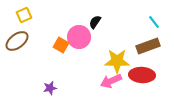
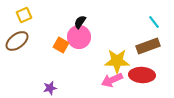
black semicircle: moved 15 px left
pink arrow: moved 1 px right, 1 px up
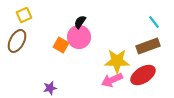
brown ellipse: rotated 25 degrees counterclockwise
red ellipse: moved 1 px right; rotated 35 degrees counterclockwise
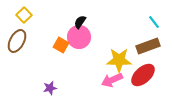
yellow square: rotated 21 degrees counterclockwise
yellow star: moved 2 px right, 1 px up
red ellipse: rotated 10 degrees counterclockwise
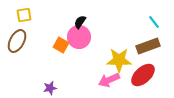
yellow square: rotated 35 degrees clockwise
pink arrow: moved 3 px left
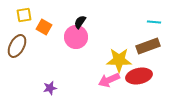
cyan line: rotated 48 degrees counterclockwise
pink circle: moved 3 px left
brown ellipse: moved 5 px down
orange square: moved 17 px left, 18 px up
red ellipse: moved 4 px left, 1 px down; rotated 30 degrees clockwise
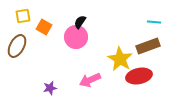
yellow square: moved 1 px left, 1 px down
yellow star: moved 1 px right, 1 px up; rotated 30 degrees clockwise
pink arrow: moved 19 px left
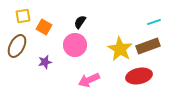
cyan line: rotated 24 degrees counterclockwise
pink circle: moved 1 px left, 8 px down
yellow star: moved 10 px up
pink arrow: moved 1 px left
purple star: moved 5 px left, 26 px up
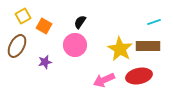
yellow square: rotated 21 degrees counterclockwise
orange square: moved 1 px up
brown rectangle: rotated 20 degrees clockwise
pink arrow: moved 15 px right
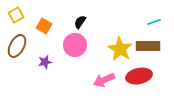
yellow square: moved 7 px left, 1 px up
